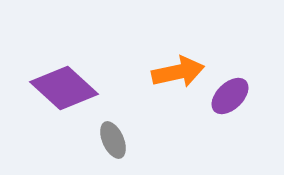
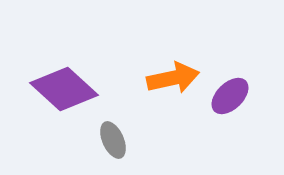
orange arrow: moved 5 px left, 6 px down
purple diamond: moved 1 px down
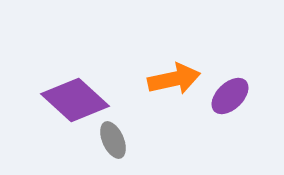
orange arrow: moved 1 px right, 1 px down
purple diamond: moved 11 px right, 11 px down
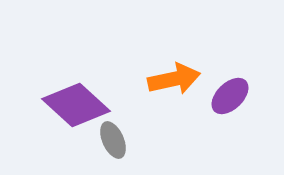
purple diamond: moved 1 px right, 5 px down
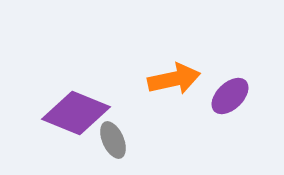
purple diamond: moved 8 px down; rotated 20 degrees counterclockwise
